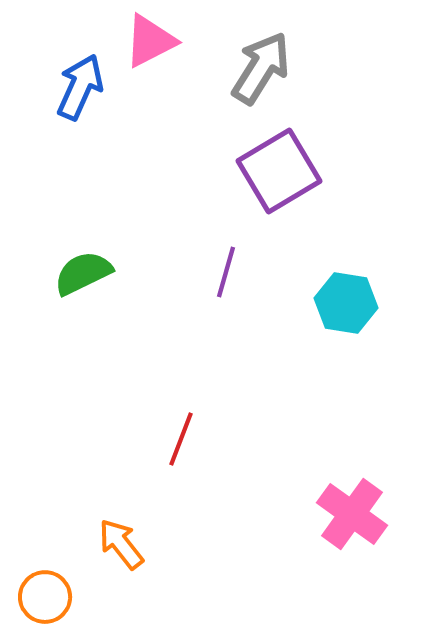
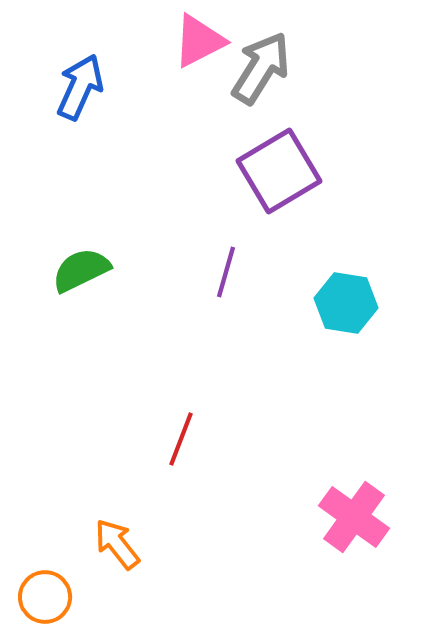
pink triangle: moved 49 px right
green semicircle: moved 2 px left, 3 px up
pink cross: moved 2 px right, 3 px down
orange arrow: moved 4 px left
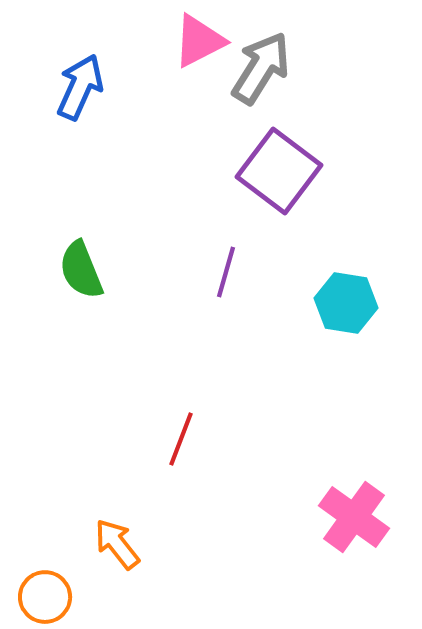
purple square: rotated 22 degrees counterclockwise
green semicircle: rotated 86 degrees counterclockwise
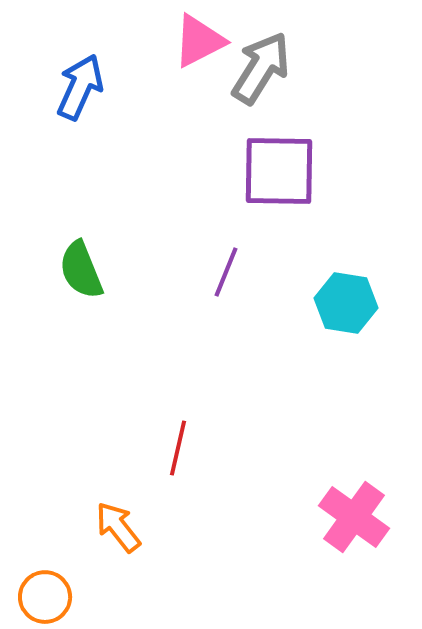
purple square: rotated 36 degrees counterclockwise
purple line: rotated 6 degrees clockwise
red line: moved 3 px left, 9 px down; rotated 8 degrees counterclockwise
orange arrow: moved 1 px right, 17 px up
